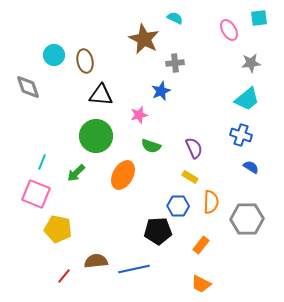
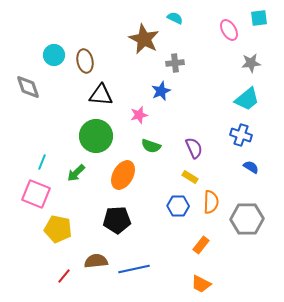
black pentagon: moved 41 px left, 11 px up
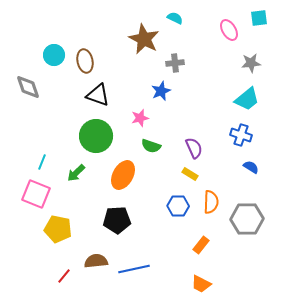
black triangle: moved 3 px left; rotated 15 degrees clockwise
pink star: moved 1 px right, 3 px down
yellow rectangle: moved 3 px up
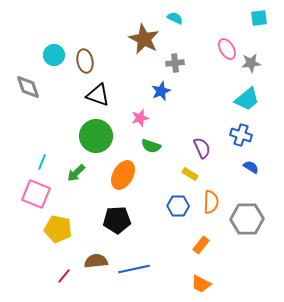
pink ellipse: moved 2 px left, 19 px down
purple semicircle: moved 8 px right
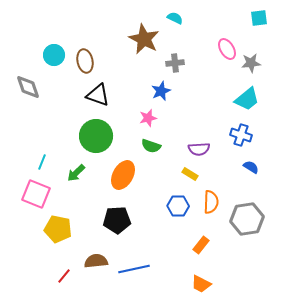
pink star: moved 8 px right
purple semicircle: moved 3 px left, 1 px down; rotated 110 degrees clockwise
gray hexagon: rotated 8 degrees counterclockwise
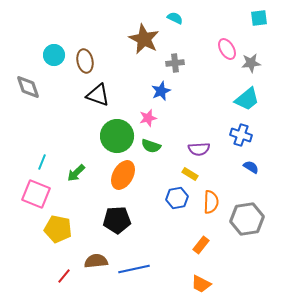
green circle: moved 21 px right
blue hexagon: moved 1 px left, 8 px up; rotated 10 degrees counterclockwise
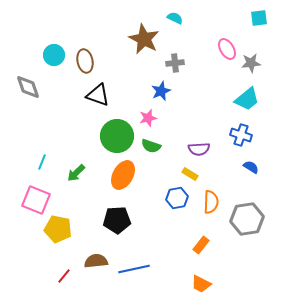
pink square: moved 6 px down
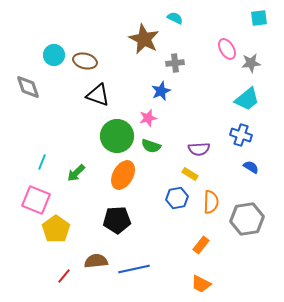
brown ellipse: rotated 65 degrees counterclockwise
yellow pentagon: moved 2 px left; rotated 24 degrees clockwise
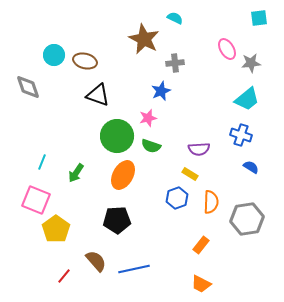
green arrow: rotated 12 degrees counterclockwise
blue hexagon: rotated 10 degrees counterclockwise
brown semicircle: rotated 55 degrees clockwise
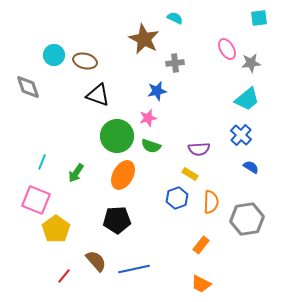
blue star: moved 4 px left; rotated 12 degrees clockwise
blue cross: rotated 25 degrees clockwise
